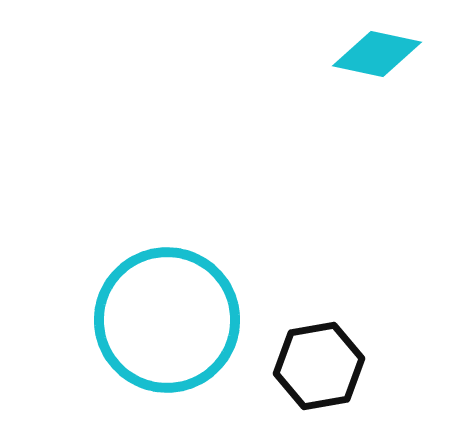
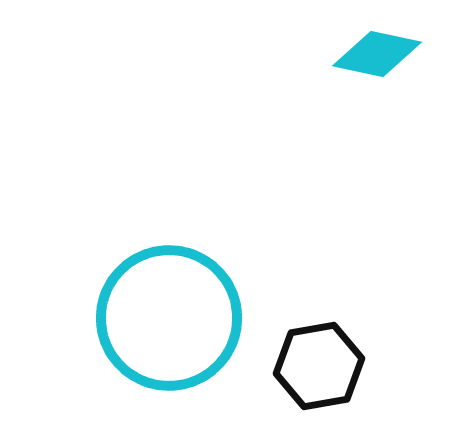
cyan circle: moved 2 px right, 2 px up
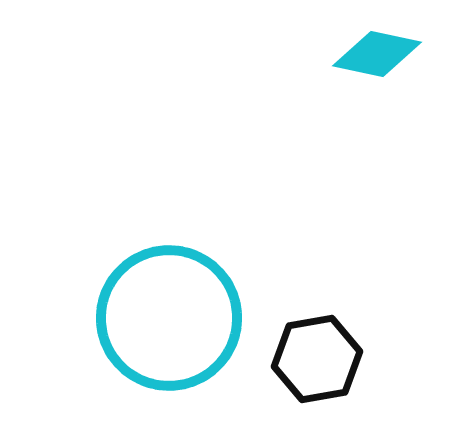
black hexagon: moved 2 px left, 7 px up
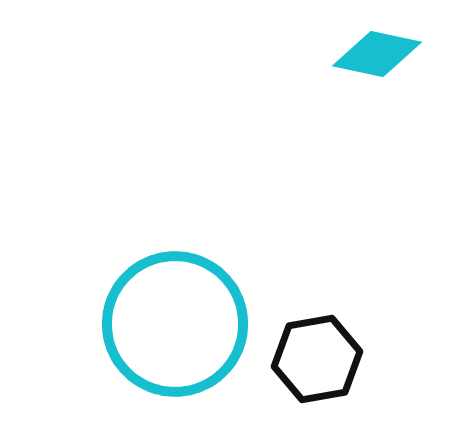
cyan circle: moved 6 px right, 6 px down
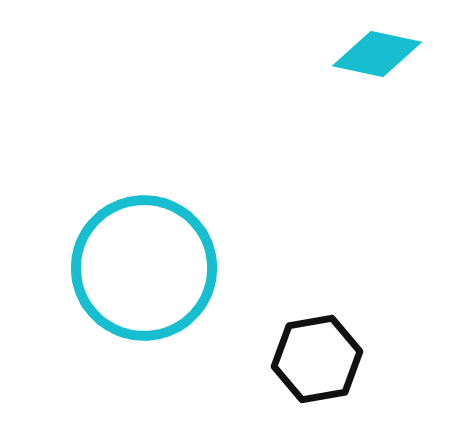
cyan circle: moved 31 px left, 56 px up
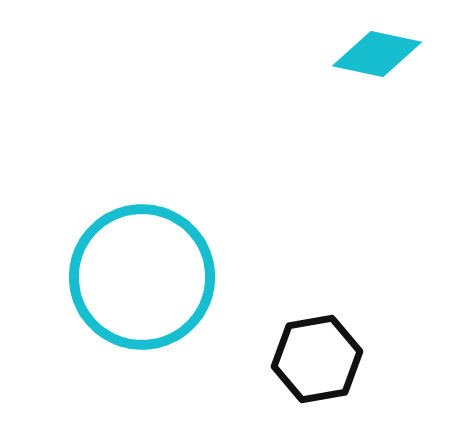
cyan circle: moved 2 px left, 9 px down
